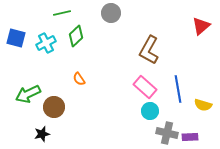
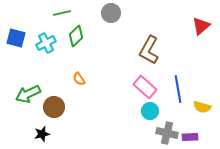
yellow semicircle: moved 1 px left, 2 px down
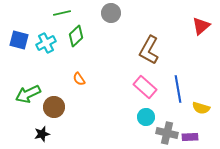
blue square: moved 3 px right, 2 px down
yellow semicircle: moved 1 px left, 1 px down
cyan circle: moved 4 px left, 6 px down
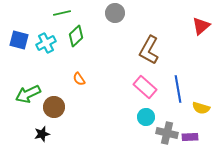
gray circle: moved 4 px right
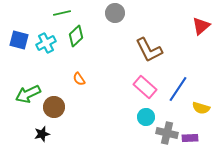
brown L-shape: rotated 56 degrees counterclockwise
blue line: rotated 44 degrees clockwise
purple rectangle: moved 1 px down
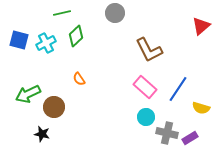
black star: rotated 28 degrees clockwise
purple rectangle: rotated 28 degrees counterclockwise
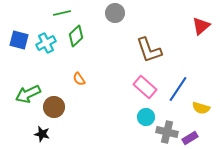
brown L-shape: rotated 8 degrees clockwise
gray cross: moved 1 px up
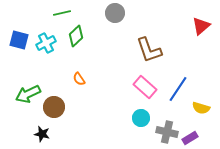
cyan circle: moved 5 px left, 1 px down
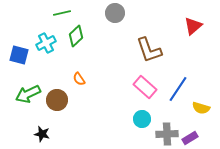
red triangle: moved 8 px left
blue square: moved 15 px down
brown circle: moved 3 px right, 7 px up
cyan circle: moved 1 px right, 1 px down
gray cross: moved 2 px down; rotated 15 degrees counterclockwise
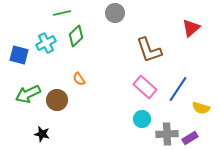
red triangle: moved 2 px left, 2 px down
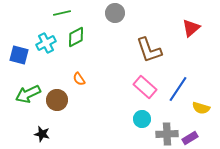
green diamond: moved 1 px down; rotated 15 degrees clockwise
